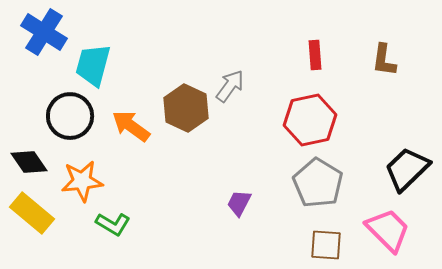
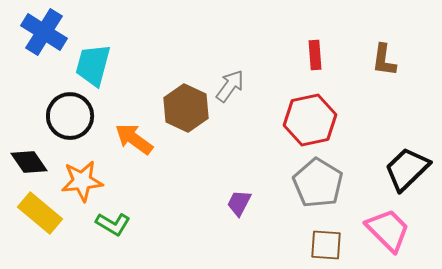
orange arrow: moved 3 px right, 13 px down
yellow rectangle: moved 8 px right
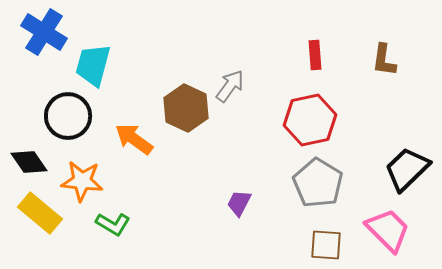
black circle: moved 2 px left
orange star: rotated 12 degrees clockwise
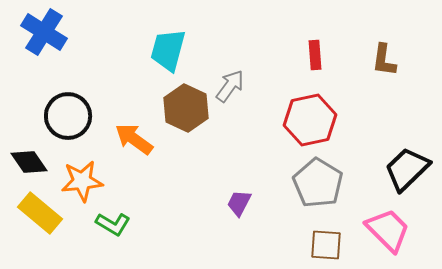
cyan trapezoid: moved 75 px right, 15 px up
orange star: rotated 12 degrees counterclockwise
